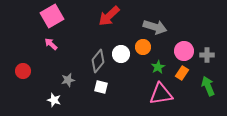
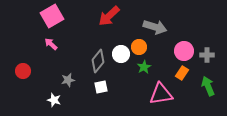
orange circle: moved 4 px left
green star: moved 14 px left
white square: rotated 24 degrees counterclockwise
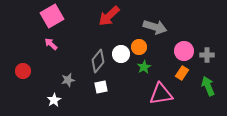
white star: rotated 24 degrees clockwise
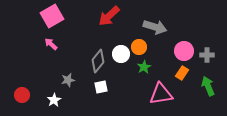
red circle: moved 1 px left, 24 px down
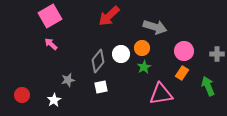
pink square: moved 2 px left
orange circle: moved 3 px right, 1 px down
gray cross: moved 10 px right, 1 px up
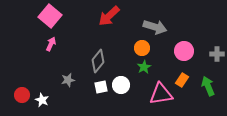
pink square: rotated 20 degrees counterclockwise
pink arrow: rotated 72 degrees clockwise
white circle: moved 31 px down
orange rectangle: moved 7 px down
white star: moved 12 px left; rotated 16 degrees counterclockwise
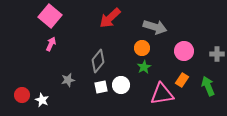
red arrow: moved 1 px right, 2 px down
pink triangle: moved 1 px right
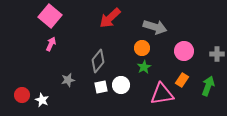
green arrow: rotated 42 degrees clockwise
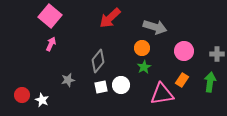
green arrow: moved 2 px right, 4 px up; rotated 12 degrees counterclockwise
